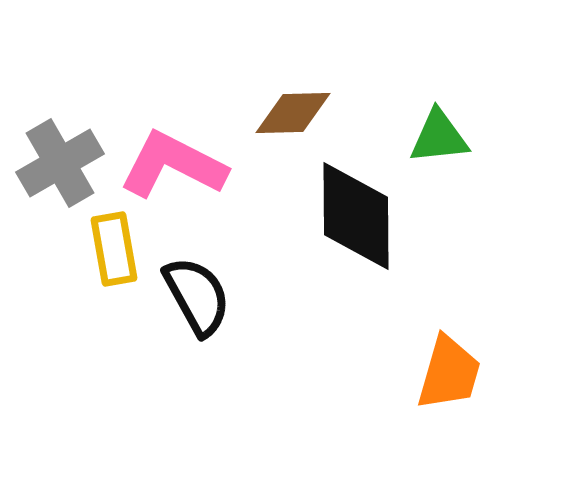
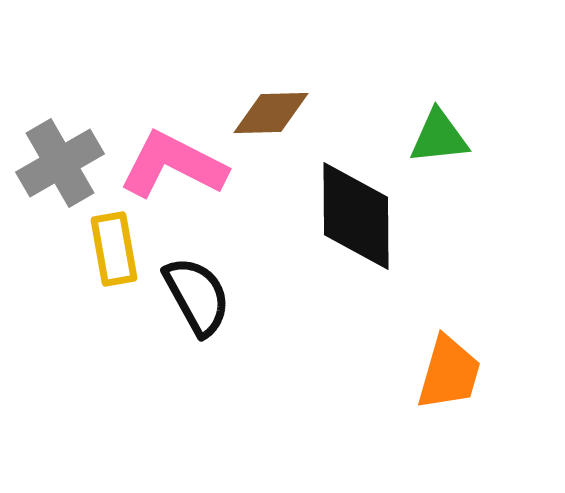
brown diamond: moved 22 px left
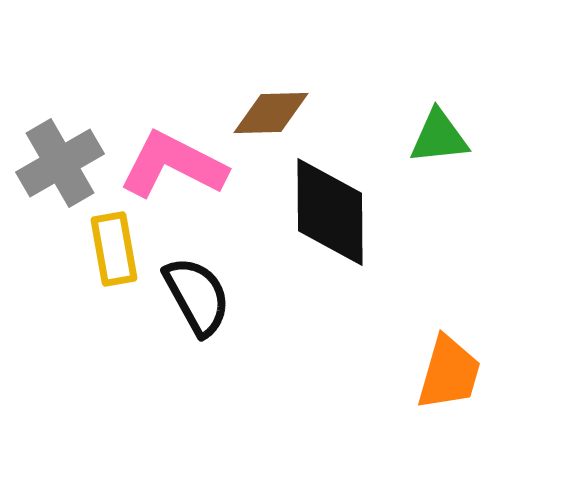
black diamond: moved 26 px left, 4 px up
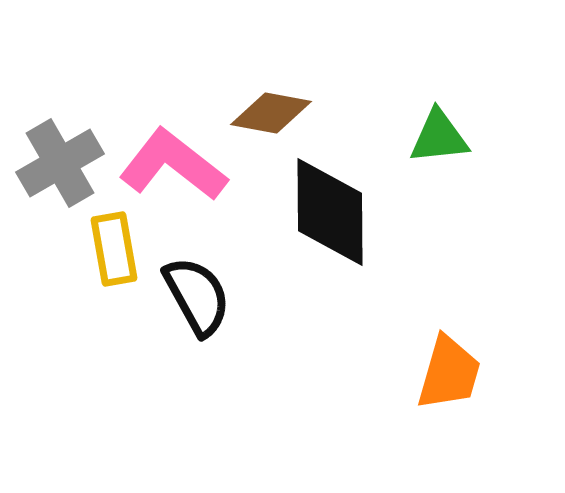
brown diamond: rotated 12 degrees clockwise
pink L-shape: rotated 11 degrees clockwise
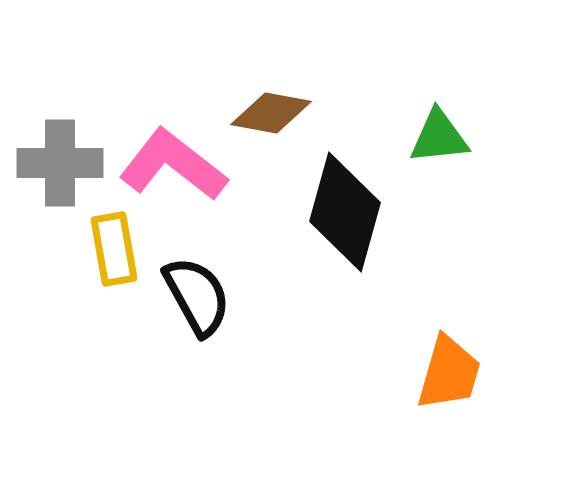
gray cross: rotated 30 degrees clockwise
black diamond: moved 15 px right; rotated 16 degrees clockwise
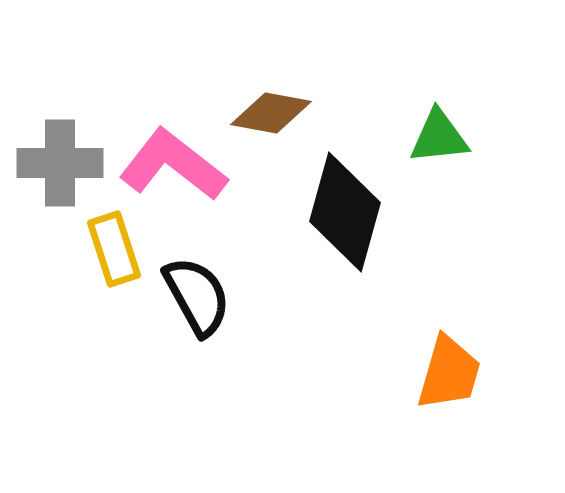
yellow rectangle: rotated 8 degrees counterclockwise
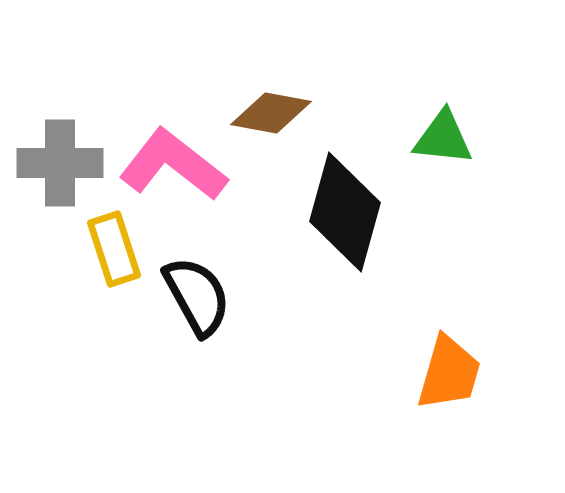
green triangle: moved 4 px right, 1 px down; rotated 12 degrees clockwise
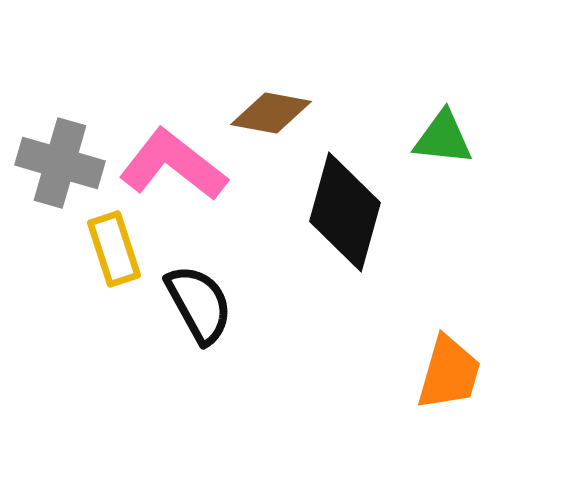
gray cross: rotated 16 degrees clockwise
black semicircle: moved 2 px right, 8 px down
